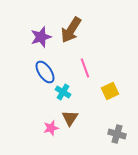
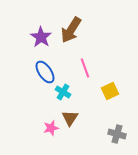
purple star: rotated 20 degrees counterclockwise
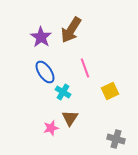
gray cross: moved 1 px left, 5 px down
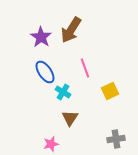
pink star: moved 16 px down
gray cross: rotated 24 degrees counterclockwise
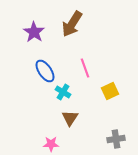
brown arrow: moved 1 px right, 6 px up
purple star: moved 7 px left, 5 px up
blue ellipse: moved 1 px up
pink star: rotated 14 degrees clockwise
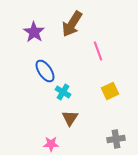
pink line: moved 13 px right, 17 px up
